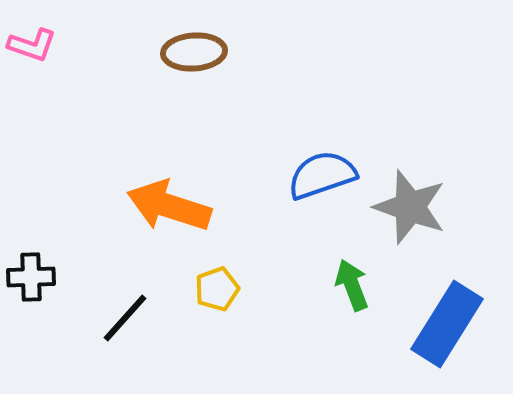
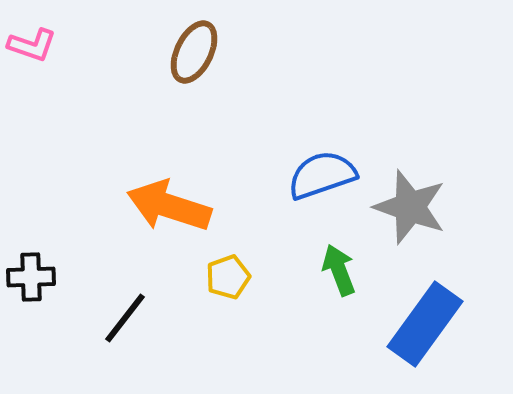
brown ellipse: rotated 60 degrees counterclockwise
green arrow: moved 13 px left, 15 px up
yellow pentagon: moved 11 px right, 12 px up
black line: rotated 4 degrees counterclockwise
blue rectangle: moved 22 px left; rotated 4 degrees clockwise
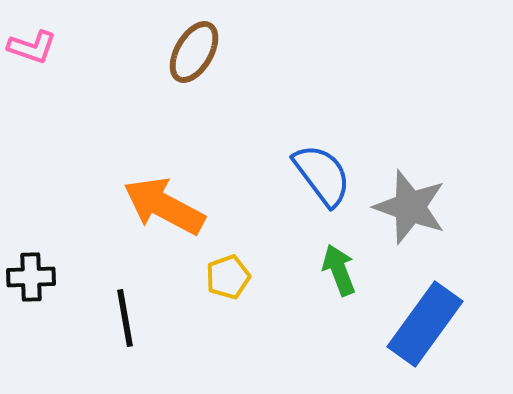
pink L-shape: moved 2 px down
brown ellipse: rotated 4 degrees clockwise
blue semicircle: rotated 72 degrees clockwise
orange arrow: moved 5 px left; rotated 10 degrees clockwise
black line: rotated 48 degrees counterclockwise
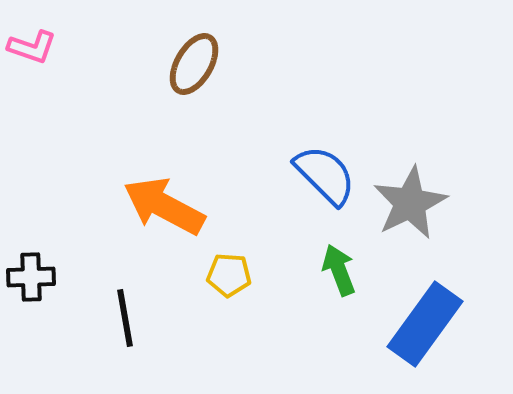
brown ellipse: moved 12 px down
blue semicircle: moved 3 px right; rotated 8 degrees counterclockwise
gray star: moved 4 px up; rotated 26 degrees clockwise
yellow pentagon: moved 1 px right, 2 px up; rotated 24 degrees clockwise
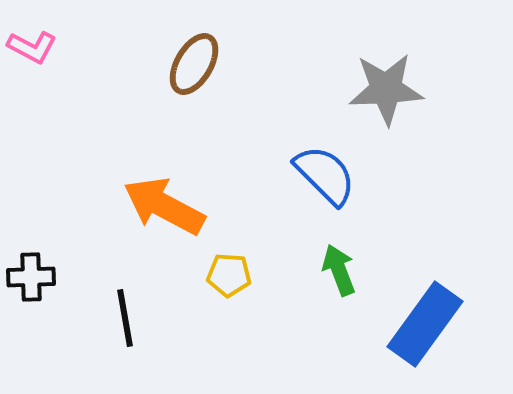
pink L-shape: rotated 9 degrees clockwise
gray star: moved 24 px left, 114 px up; rotated 24 degrees clockwise
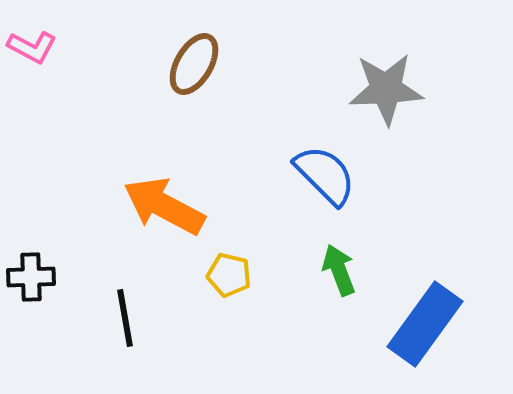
yellow pentagon: rotated 9 degrees clockwise
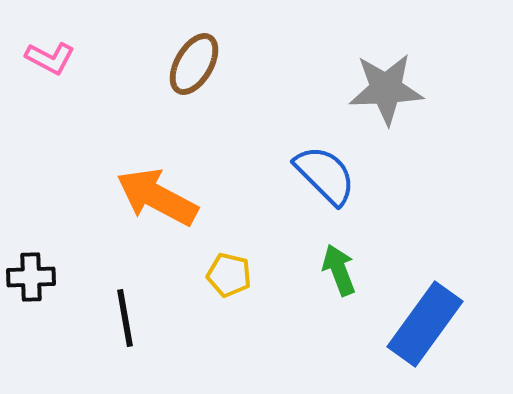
pink L-shape: moved 18 px right, 11 px down
orange arrow: moved 7 px left, 9 px up
